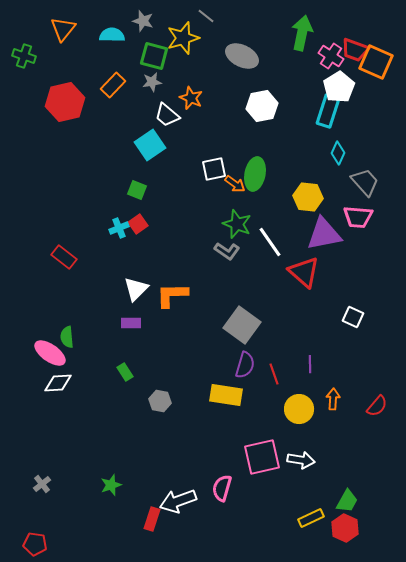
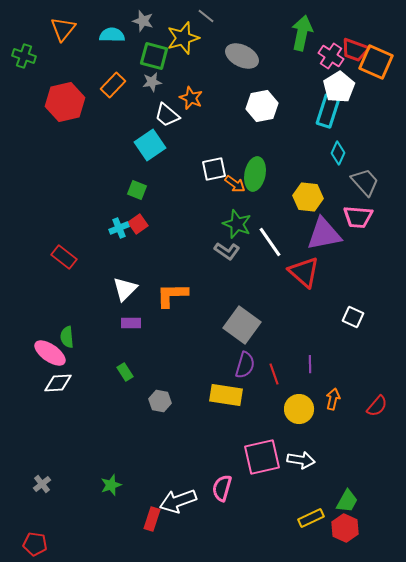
white triangle at (136, 289): moved 11 px left
orange arrow at (333, 399): rotated 10 degrees clockwise
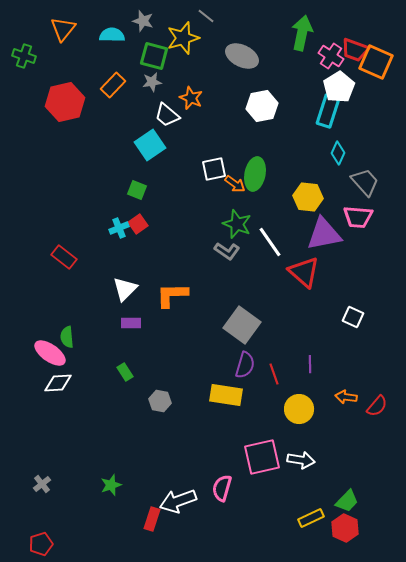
orange arrow at (333, 399): moved 13 px right, 2 px up; rotated 95 degrees counterclockwise
green trapezoid at (347, 501): rotated 15 degrees clockwise
red pentagon at (35, 544): moved 6 px right; rotated 25 degrees counterclockwise
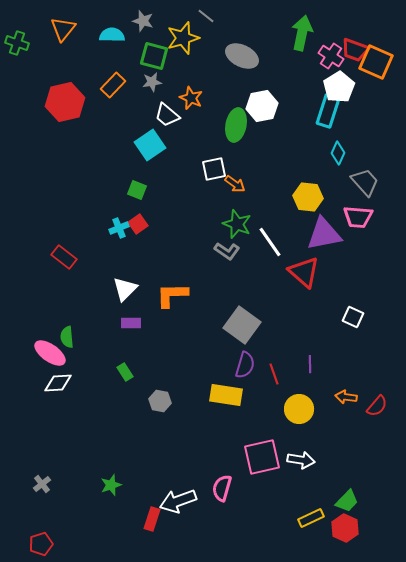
green cross at (24, 56): moved 7 px left, 13 px up
green ellipse at (255, 174): moved 19 px left, 49 px up
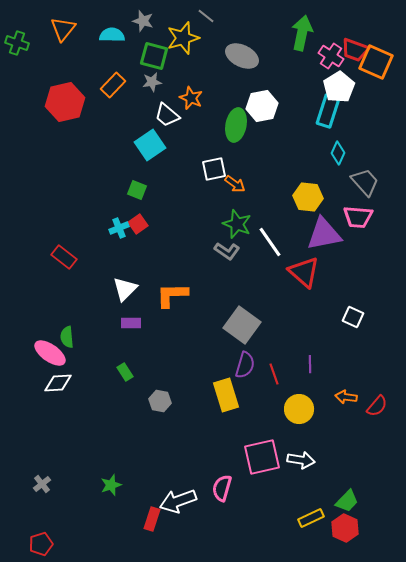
yellow rectangle at (226, 395): rotated 64 degrees clockwise
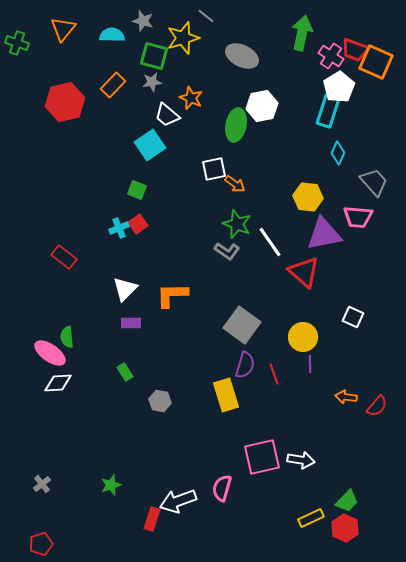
gray trapezoid at (365, 182): moved 9 px right
yellow circle at (299, 409): moved 4 px right, 72 px up
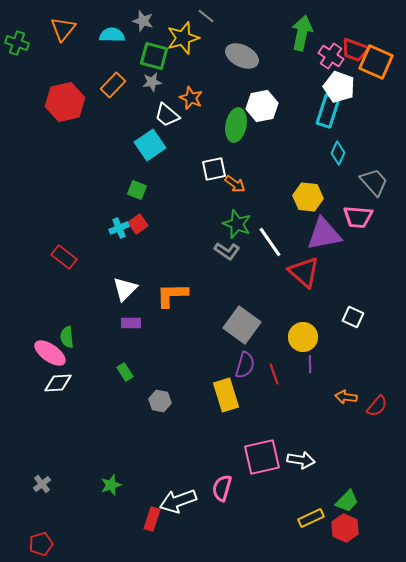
white pentagon at (339, 87): rotated 20 degrees counterclockwise
